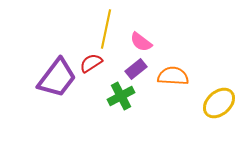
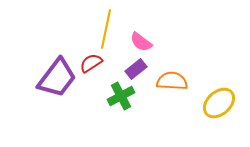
orange semicircle: moved 1 px left, 5 px down
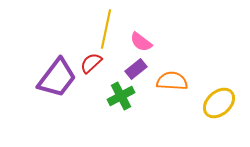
red semicircle: rotated 10 degrees counterclockwise
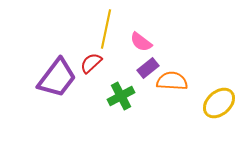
purple rectangle: moved 12 px right, 1 px up
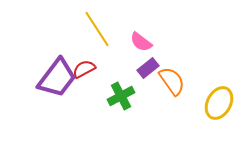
yellow line: moved 9 px left; rotated 45 degrees counterclockwise
red semicircle: moved 7 px left, 6 px down; rotated 15 degrees clockwise
orange semicircle: rotated 52 degrees clockwise
yellow ellipse: rotated 20 degrees counterclockwise
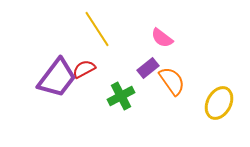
pink semicircle: moved 21 px right, 4 px up
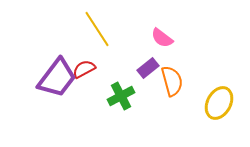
orange semicircle: rotated 20 degrees clockwise
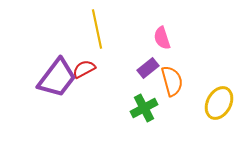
yellow line: rotated 21 degrees clockwise
pink semicircle: rotated 35 degrees clockwise
green cross: moved 23 px right, 12 px down
